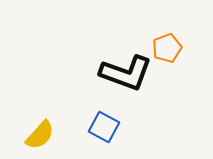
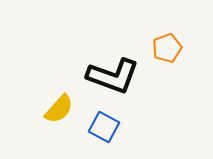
black L-shape: moved 13 px left, 3 px down
yellow semicircle: moved 19 px right, 26 px up
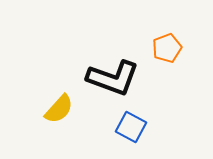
black L-shape: moved 2 px down
blue square: moved 27 px right
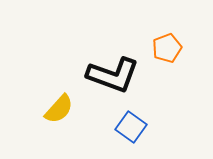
black L-shape: moved 3 px up
blue square: rotated 8 degrees clockwise
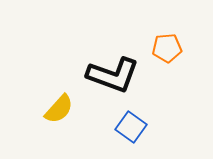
orange pentagon: rotated 16 degrees clockwise
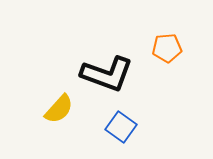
black L-shape: moved 6 px left, 1 px up
blue square: moved 10 px left
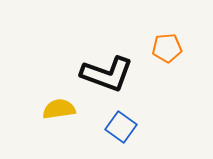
yellow semicircle: rotated 140 degrees counterclockwise
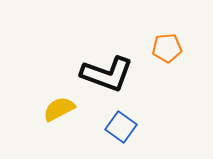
yellow semicircle: rotated 20 degrees counterclockwise
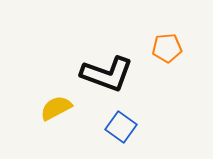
yellow semicircle: moved 3 px left, 1 px up
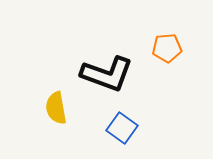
yellow semicircle: rotated 72 degrees counterclockwise
blue square: moved 1 px right, 1 px down
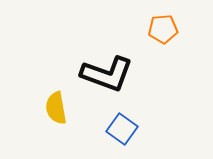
orange pentagon: moved 4 px left, 19 px up
blue square: moved 1 px down
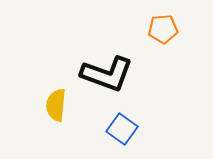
yellow semicircle: moved 3 px up; rotated 16 degrees clockwise
